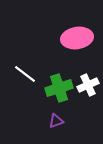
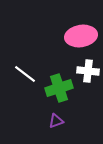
pink ellipse: moved 4 px right, 2 px up
white cross: moved 14 px up; rotated 30 degrees clockwise
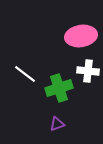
purple triangle: moved 1 px right, 3 px down
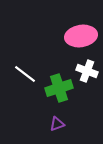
white cross: moved 1 px left; rotated 15 degrees clockwise
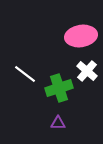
white cross: rotated 20 degrees clockwise
purple triangle: moved 1 px right, 1 px up; rotated 21 degrees clockwise
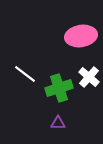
white cross: moved 2 px right, 6 px down
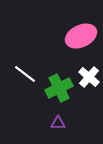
pink ellipse: rotated 16 degrees counterclockwise
green cross: rotated 8 degrees counterclockwise
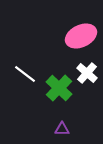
white cross: moved 2 px left, 4 px up
green cross: rotated 20 degrees counterclockwise
purple triangle: moved 4 px right, 6 px down
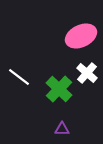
white line: moved 6 px left, 3 px down
green cross: moved 1 px down
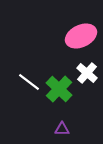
white line: moved 10 px right, 5 px down
